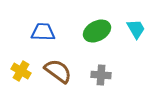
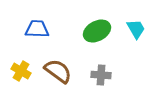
blue trapezoid: moved 6 px left, 3 px up
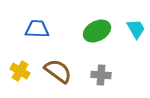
yellow cross: moved 1 px left
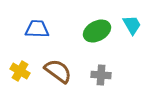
cyan trapezoid: moved 4 px left, 4 px up
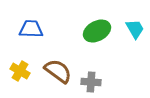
cyan trapezoid: moved 3 px right, 4 px down
blue trapezoid: moved 6 px left
gray cross: moved 10 px left, 7 px down
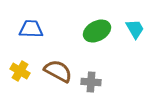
brown semicircle: rotated 8 degrees counterclockwise
